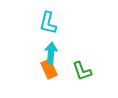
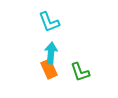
cyan L-shape: moved 1 px right, 1 px up; rotated 35 degrees counterclockwise
green L-shape: moved 2 px left, 1 px down
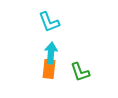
orange rectangle: rotated 30 degrees clockwise
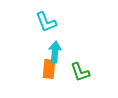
cyan L-shape: moved 3 px left
cyan arrow: moved 4 px right, 1 px up
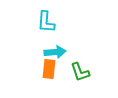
cyan L-shape: rotated 25 degrees clockwise
cyan arrow: rotated 80 degrees clockwise
